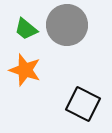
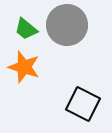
orange star: moved 1 px left, 3 px up
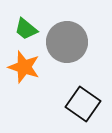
gray circle: moved 17 px down
black square: rotated 8 degrees clockwise
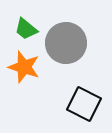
gray circle: moved 1 px left, 1 px down
black square: moved 1 px right; rotated 8 degrees counterclockwise
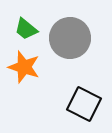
gray circle: moved 4 px right, 5 px up
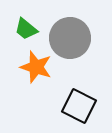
orange star: moved 12 px right
black square: moved 5 px left, 2 px down
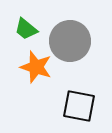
gray circle: moved 3 px down
black square: rotated 16 degrees counterclockwise
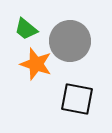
orange star: moved 3 px up
black square: moved 2 px left, 7 px up
